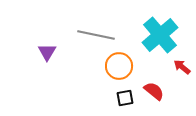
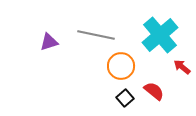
purple triangle: moved 2 px right, 10 px up; rotated 42 degrees clockwise
orange circle: moved 2 px right
black square: rotated 30 degrees counterclockwise
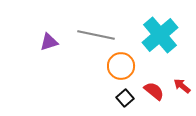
red arrow: moved 19 px down
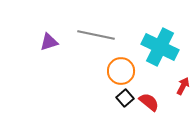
cyan cross: moved 12 px down; rotated 24 degrees counterclockwise
orange circle: moved 5 px down
red arrow: moved 1 px right; rotated 78 degrees clockwise
red semicircle: moved 5 px left, 11 px down
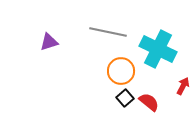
gray line: moved 12 px right, 3 px up
cyan cross: moved 2 px left, 2 px down
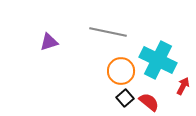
cyan cross: moved 11 px down
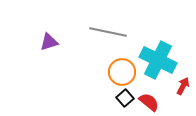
orange circle: moved 1 px right, 1 px down
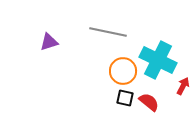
orange circle: moved 1 px right, 1 px up
black square: rotated 36 degrees counterclockwise
